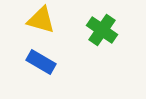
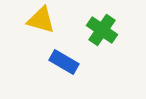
blue rectangle: moved 23 px right
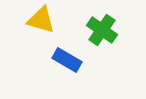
blue rectangle: moved 3 px right, 2 px up
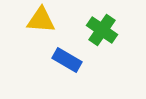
yellow triangle: rotated 12 degrees counterclockwise
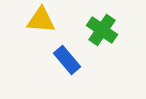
blue rectangle: rotated 20 degrees clockwise
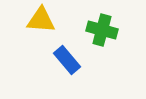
green cross: rotated 20 degrees counterclockwise
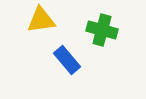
yellow triangle: rotated 12 degrees counterclockwise
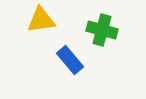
blue rectangle: moved 3 px right
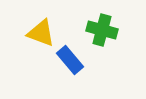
yellow triangle: moved 13 px down; rotated 28 degrees clockwise
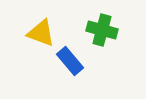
blue rectangle: moved 1 px down
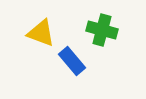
blue rectangle: moved 2 px right
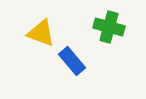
green cross: moved 7 px right, 3 px up
